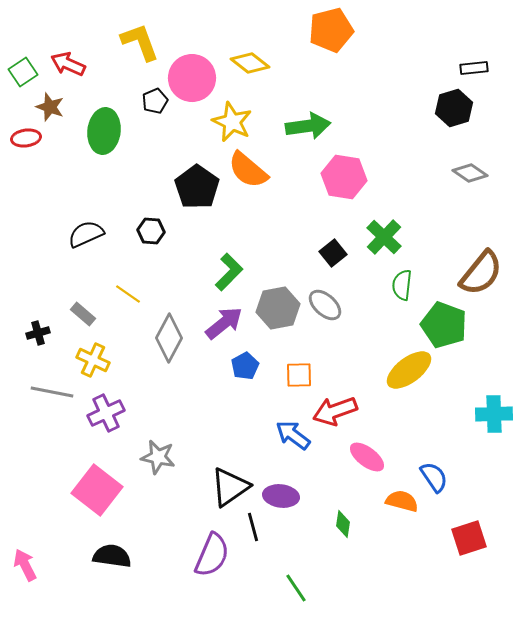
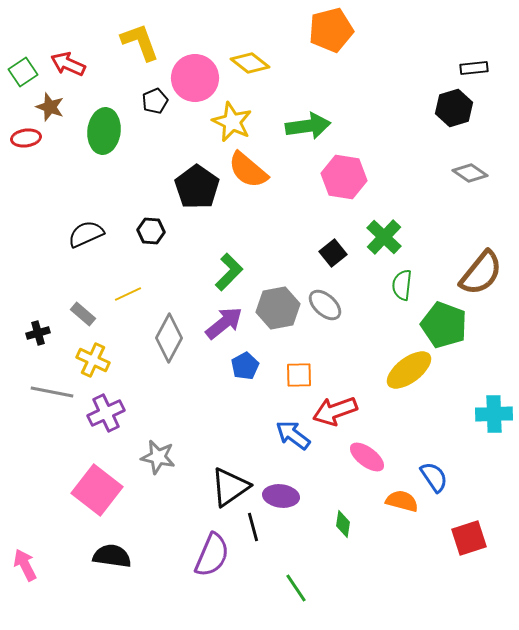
pink circle at (192, 78): moved 3 px right
yellow line at (128, 294): rotated 60 degrees counterclockwise
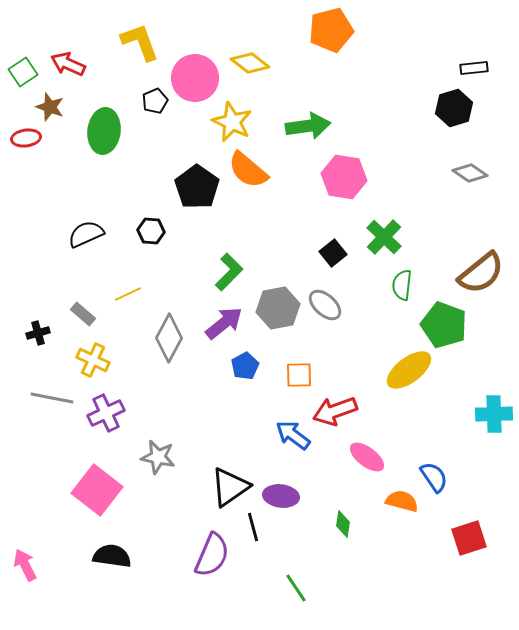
brown semicircle at (481, 273): rotated 12 degrees clockwise
gray line at (52, 392): moved 6 px down
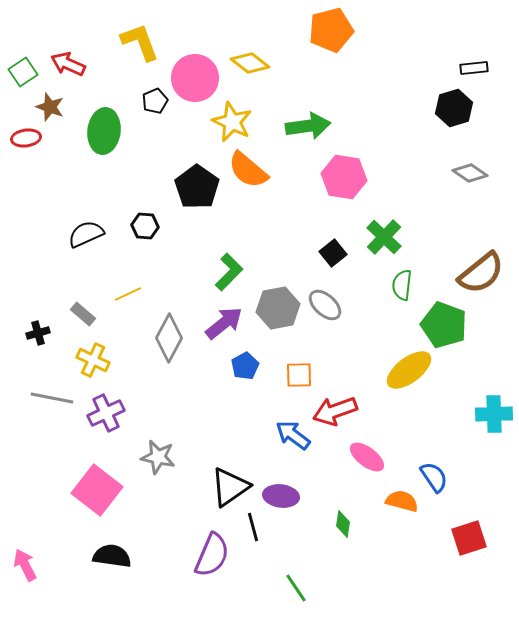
black hexagon at (151, 231): moved 6 px left, 5 px up
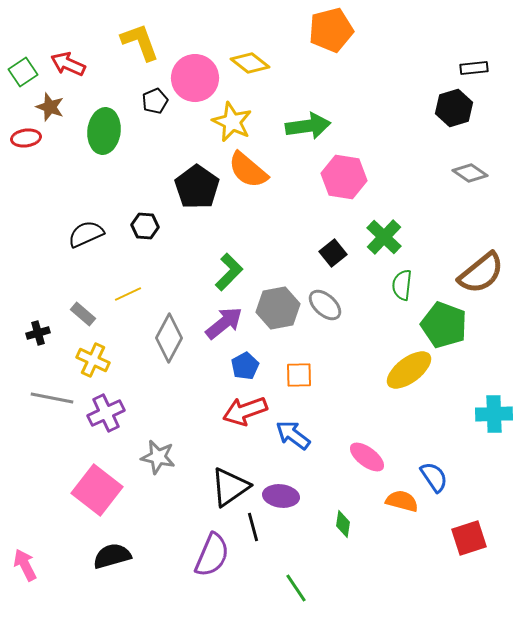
red arrow at (335, 411): moved 90 px left
black semicircle at (112, 556): rotated 24 degrees counterclockwise
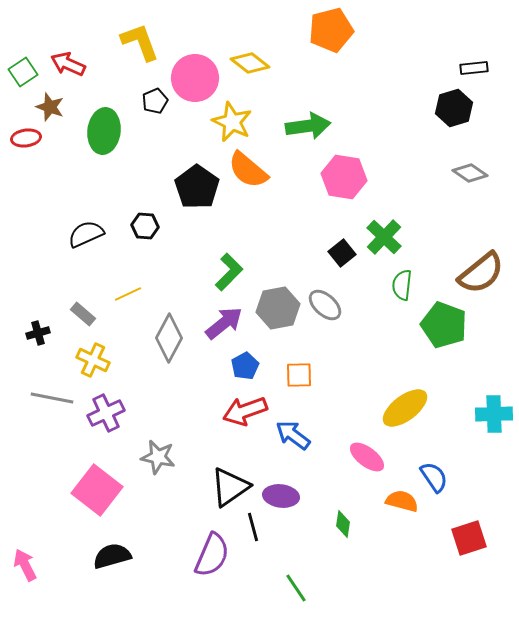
black square at (333, 253): moved 9 px right
yellow ellipse at (409, 370): moved 4 px left, 38 px down
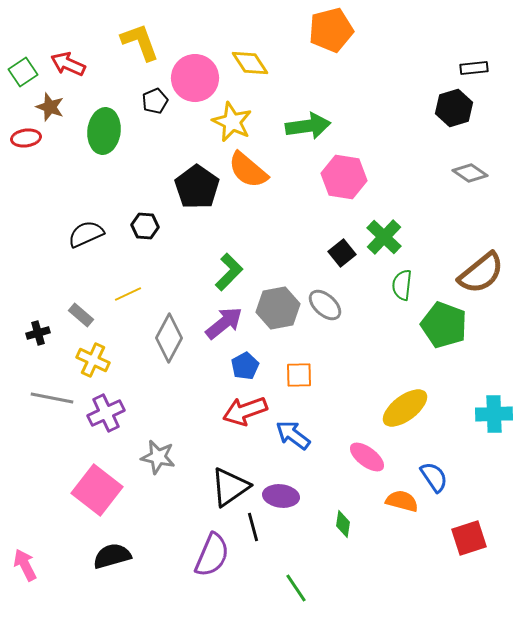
yellow diamond at (250, 63): rotated 18 degrees clockwise
gray rectangle at (83, 314): moved 2 px left, 1 px down
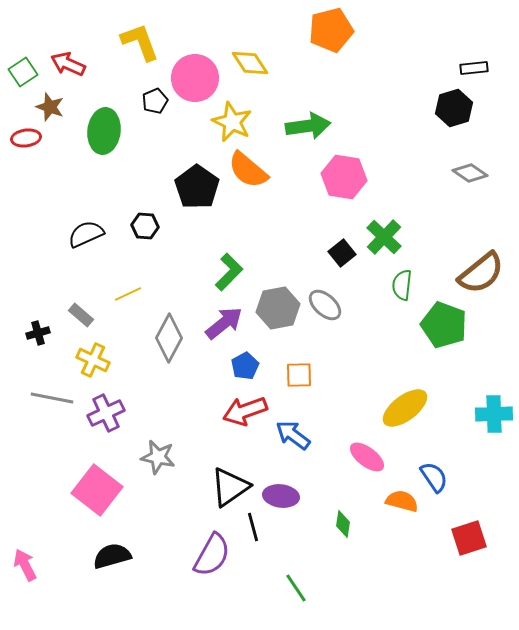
purple semicircle at (212, 555): rotated 6 degrees clockwise
